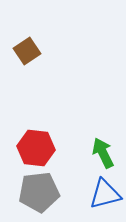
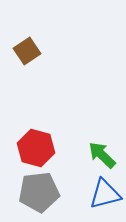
red hexagon: rotated 9 degrees clockwise
green arrow: moved 1 px left, 2 px down; rotated 20 degrees counterclockwise
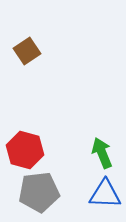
red hexagon: moved 11 px left, 2 px down
green arrow: moved 2 px up; rotated 24 degrees clockwise
blue triangle: rotated 16 degrees clockwise
